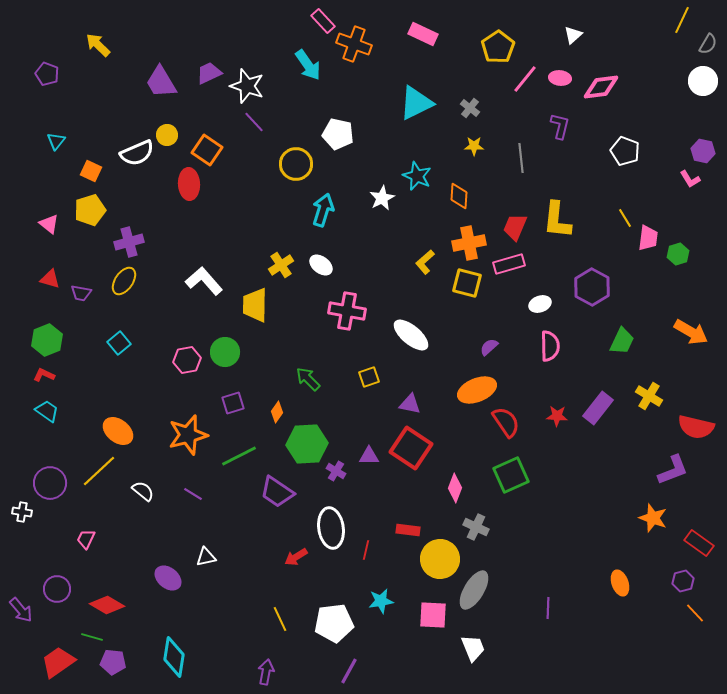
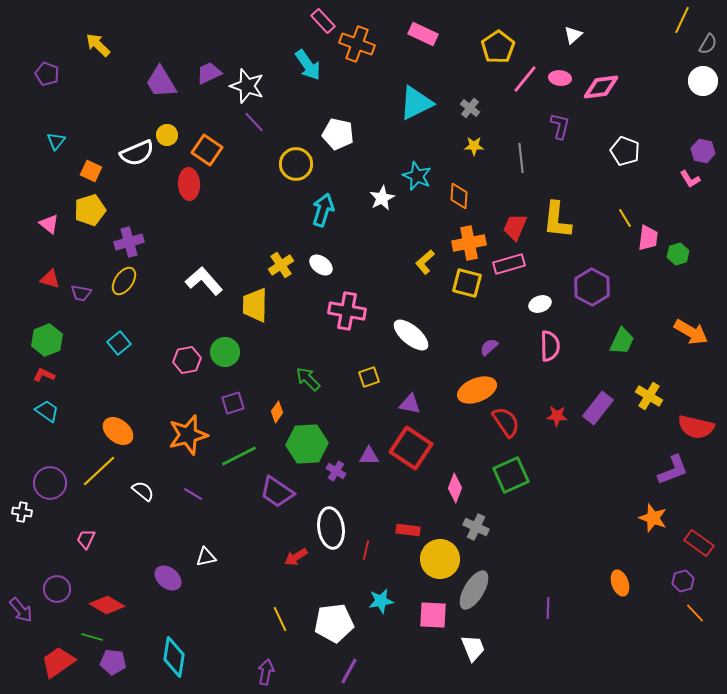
orange cross at (354, 44): moved 3 px right
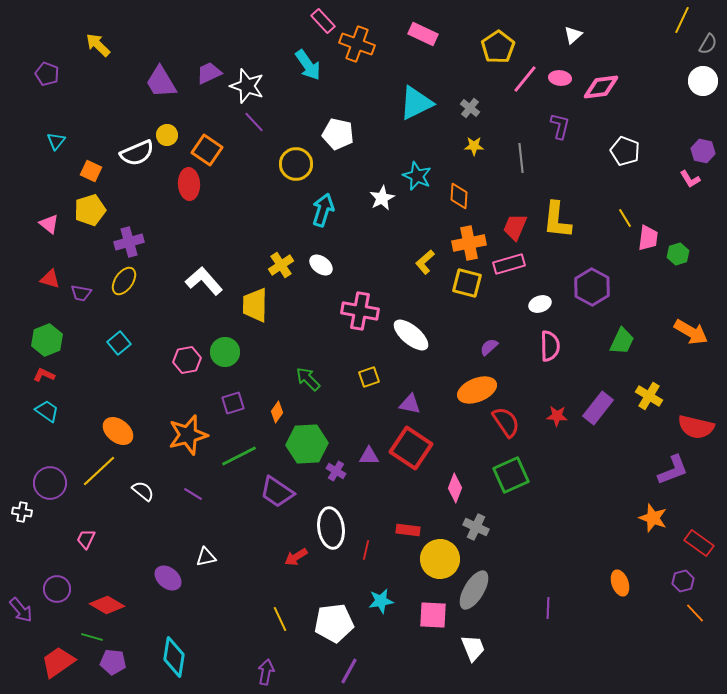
pink cross at (347, 311): moved 13 px right
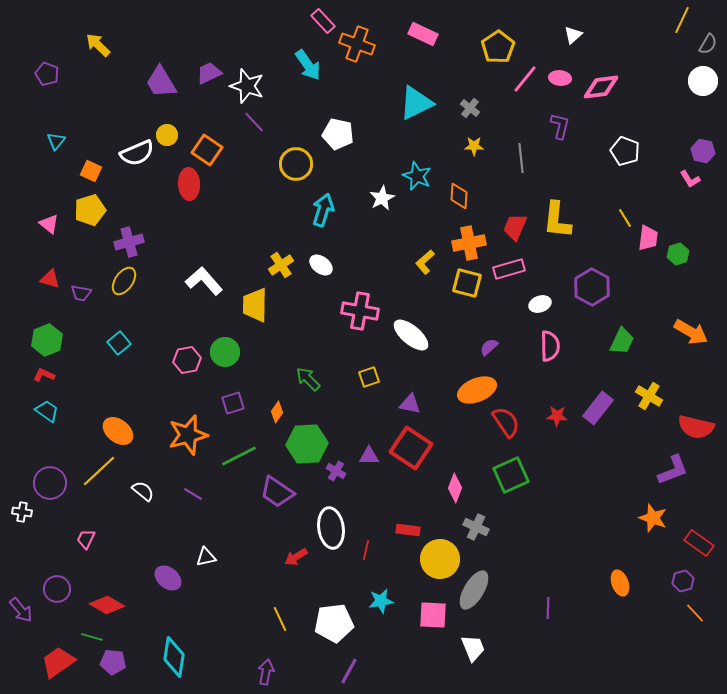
pink rectangle at (509, 264): moved 5 px down
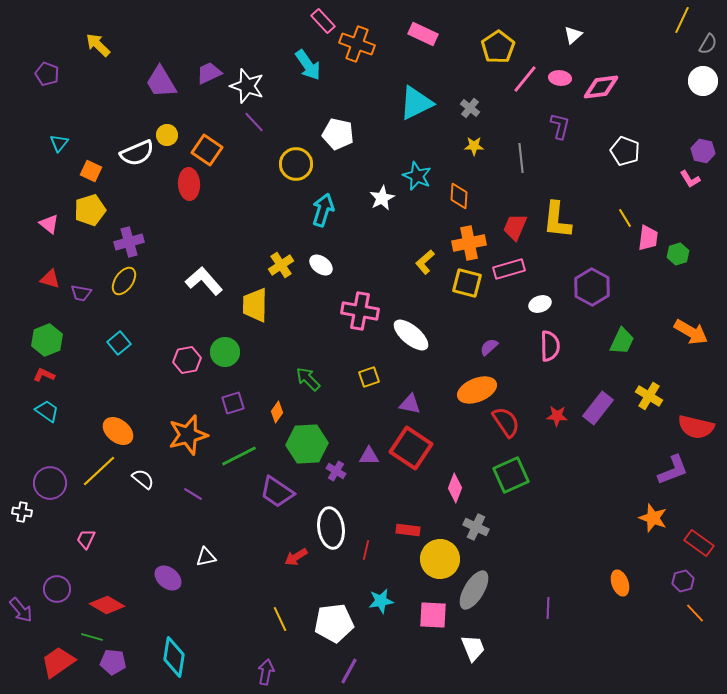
cyan triangle at (56, 141): moved 3 px right, 2 px down
white semicircle at (143, 491): moved 12 px up
